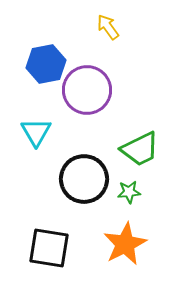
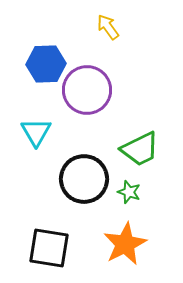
blue hexagon: rotated 9 degrees clockwise
green star: rotated 25 degrees clockwise
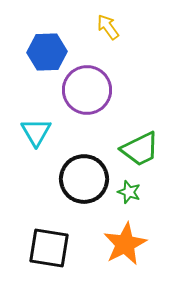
blue hexagon: moved 1 px right, 12 px up
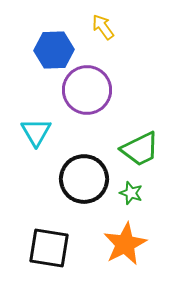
yellow arrow: moved 5 px left
blue hexagon: moved 7 px right, 2 px up
green star: moved 2 px right, 1 px down
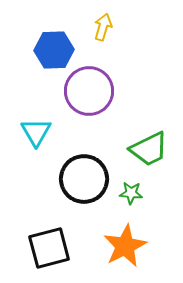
yellow arrow: rotated 52 degrees clockwise
purple circle: moved 2 px right, 1 px down
green trapezoid: moved 9 px right
green star: rotated 15 degrees counterclockwise
orange star: moved 2 px down
black square: rotated 24 degrees counterclockwise
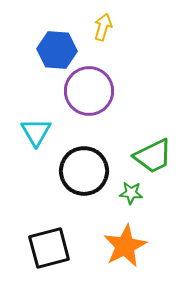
blue hexagon: moved 3 px right; rotated 6 degrees clockwise
green trapezoid: moved 4 px right, 7 px down
black circle: moved 8 px up
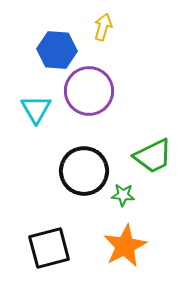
cyan triangle: moved 23 px up
green star: moved 8 px left, 2 px down
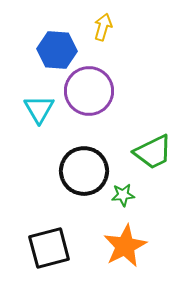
cyan triangle: moved 3 px right
green trapezoid: moved 4 px up
green star: rotated 10 degrees counterclockwise
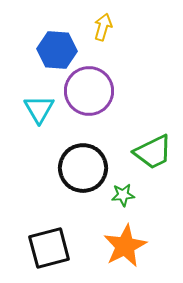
black circle: moved 1 px left, 3 px up
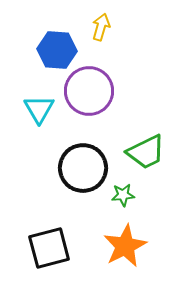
yellow arrow: moved 2 px left
green trapezoid: moved 7 px left
